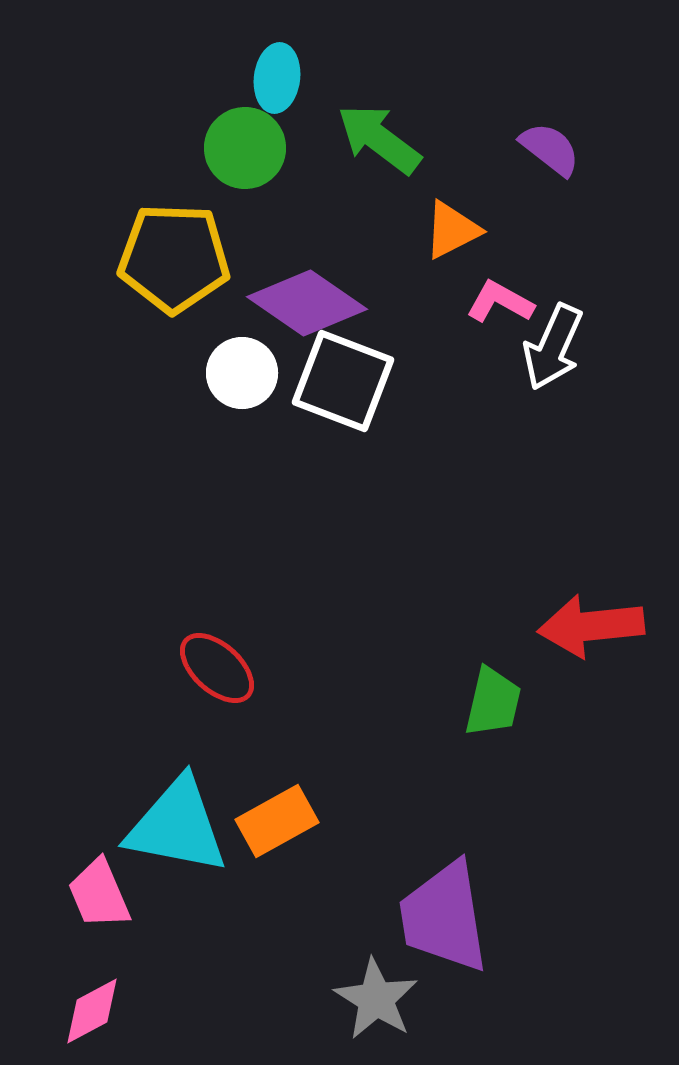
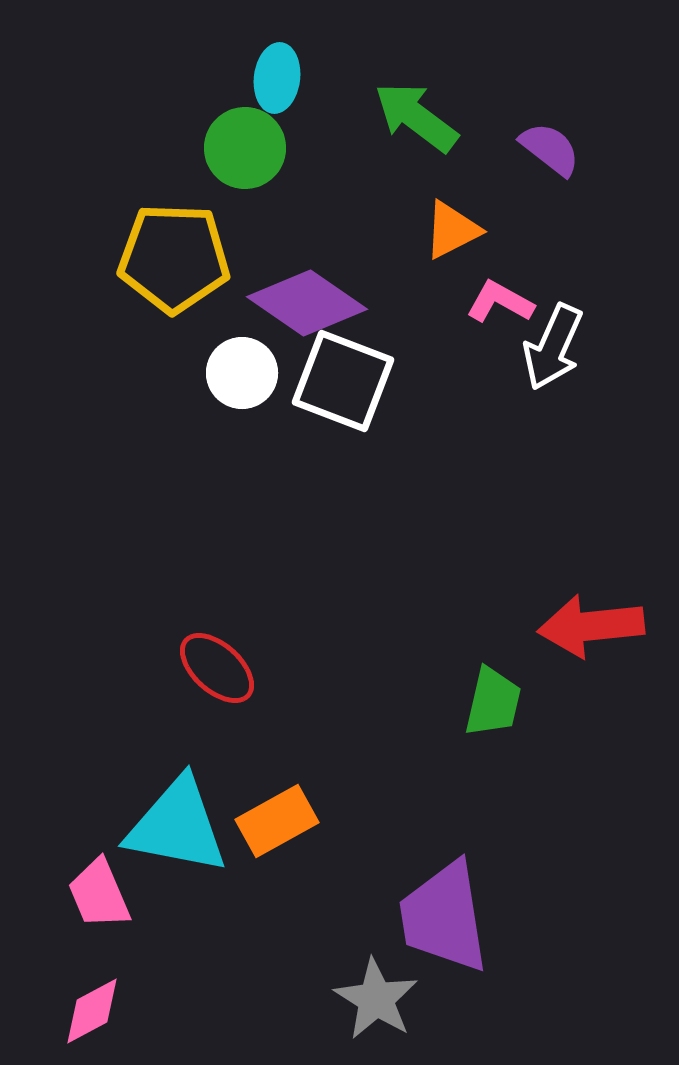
green arrow: moved 37 px right, 22 px up
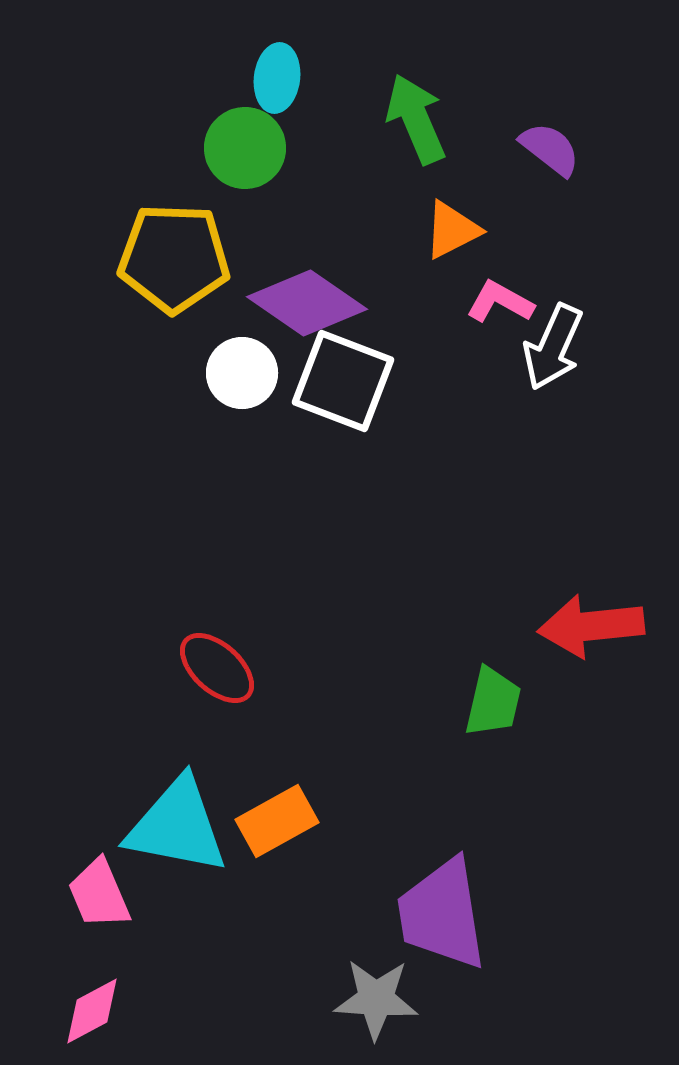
green arrow: moved 2 px down; rotated 30 degrees clockwise
purple trapezoid: moved 2 px left, 3 px up
gray star: rotated 28 degrees counterclockwise
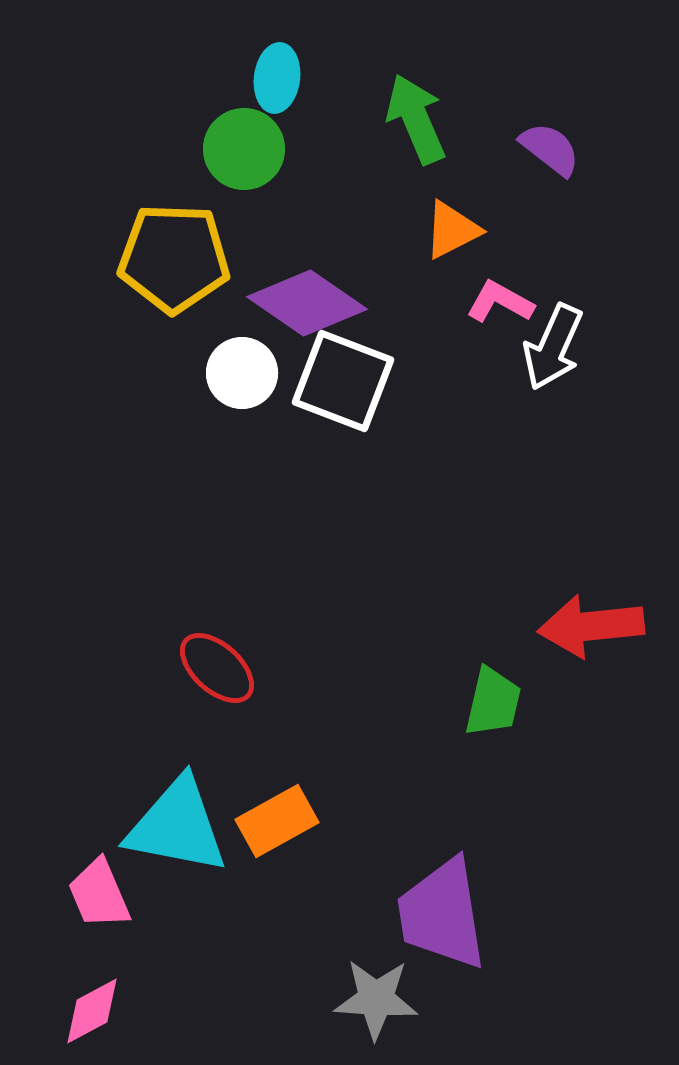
green circle: moved 1 px left, 1 px down
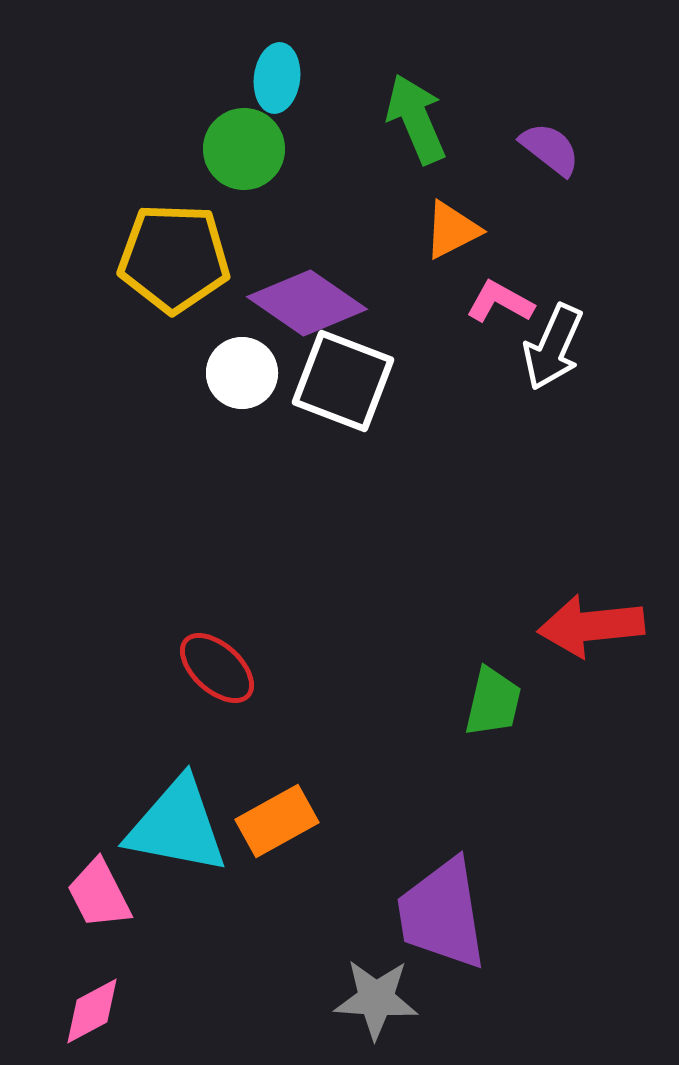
pink trapezoid: rotated 4 degrees counterclockwise
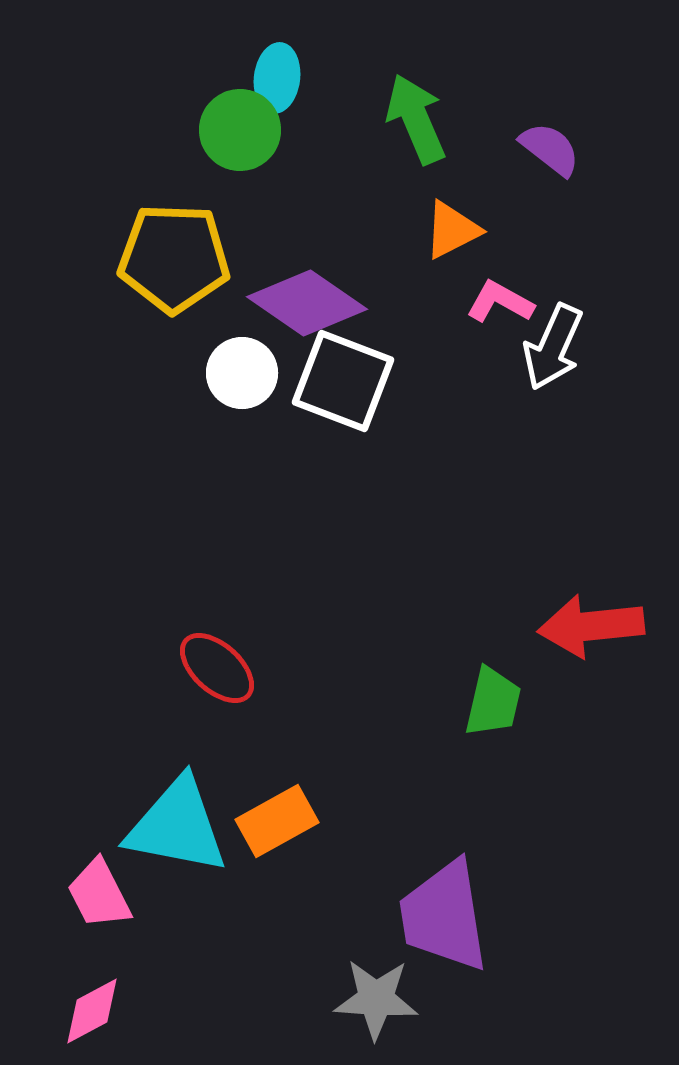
green circle: moved 4 px left, 19 px up
purple trapezoid: moved 2 px right, 2 px down
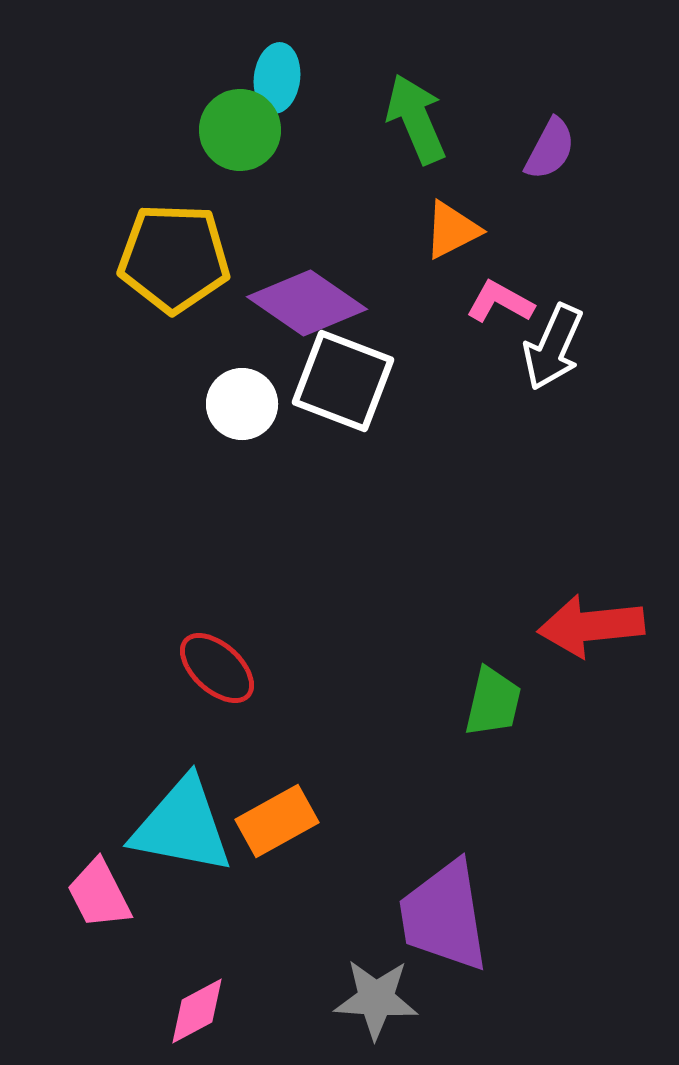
purple semicircle: rotated 80 degrees clockwise
white circle: moved 31 px down
cyan triangle: moved 5 px right
pink diamond: moved 105 px right
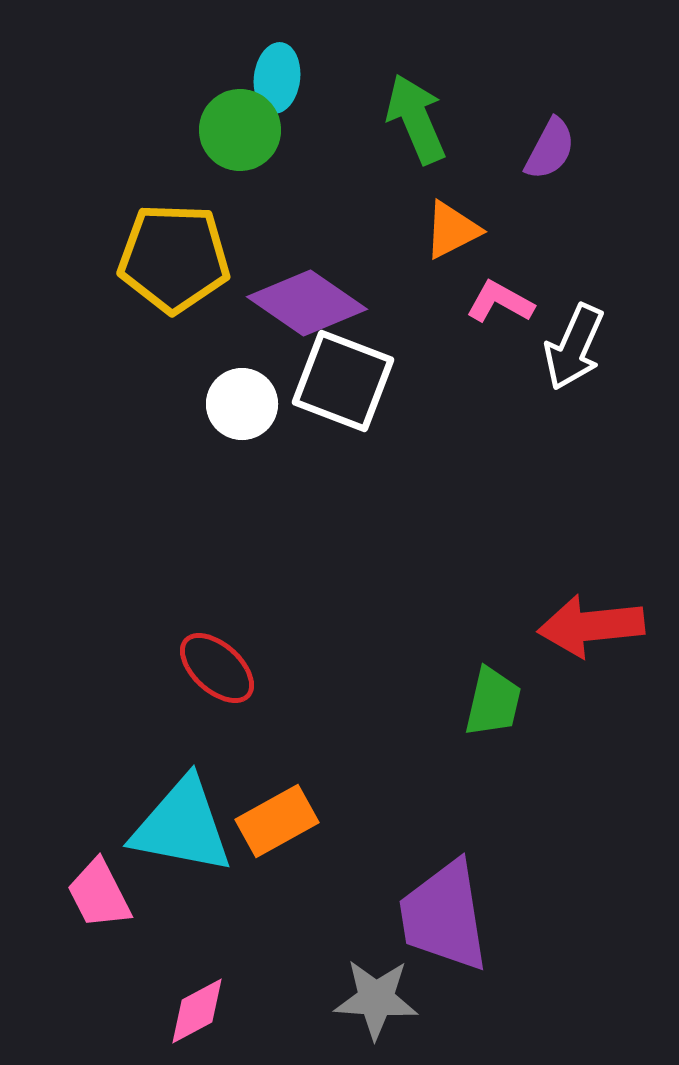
white arrow: moved 21 px right
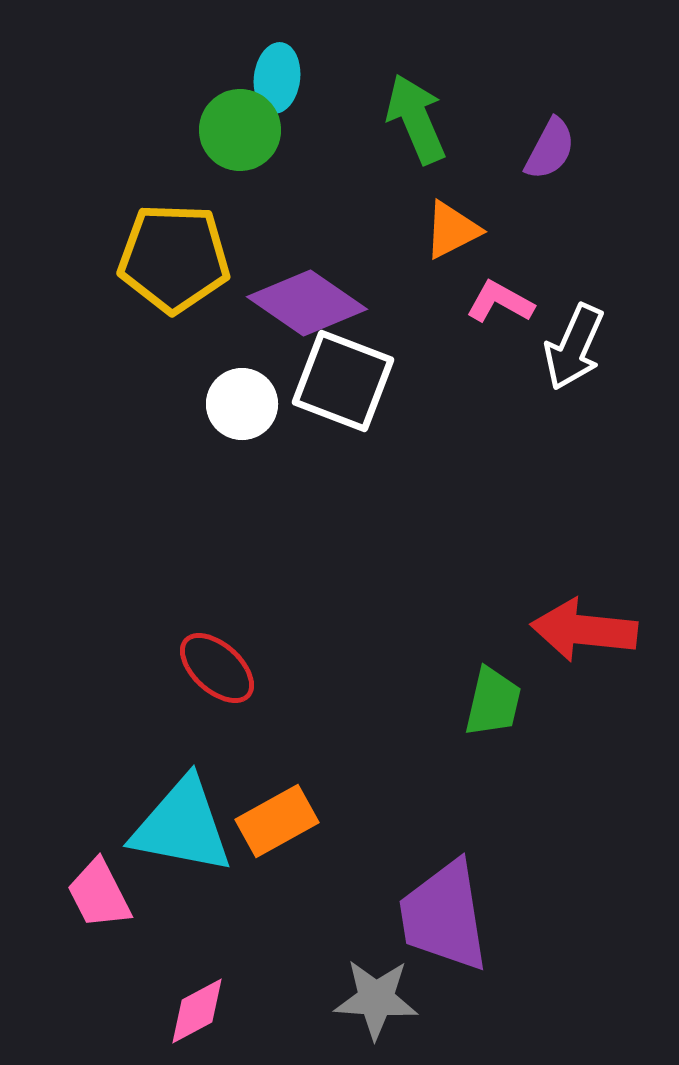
red arrow: moved 7 px left, 4 px down; rotated 12 degrees clockwise
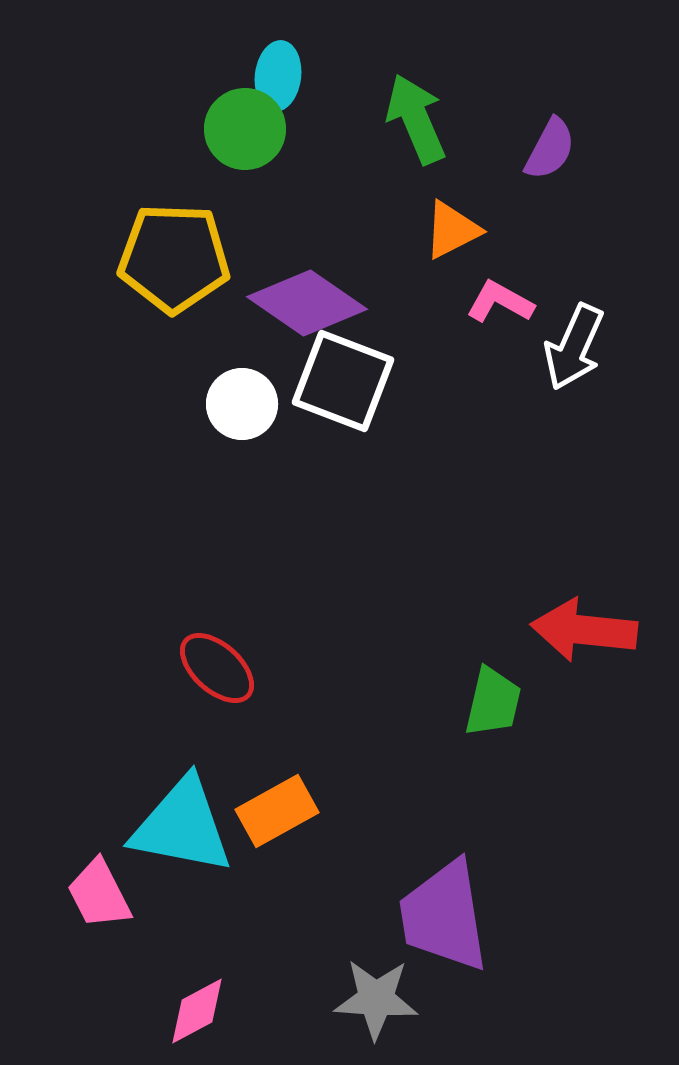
cyan ellipse: moved 1 px right, 2 px up
green circle: moved 5 px right, 1 px up
orange rectangle: moved 10 px up
